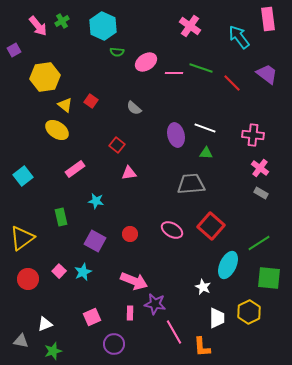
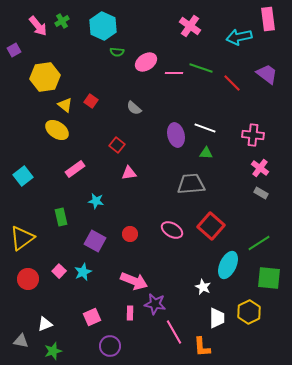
cyan arrow at (239, 37): rotated 65 degrees counterclockwise
purple circle at (114, 344): moved 4 px left, 2 px down
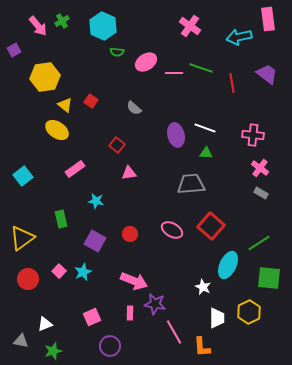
red line at (232, 83): rotated 36 degrees clockwise
green rectangle at (61, 217): moved 2 px down
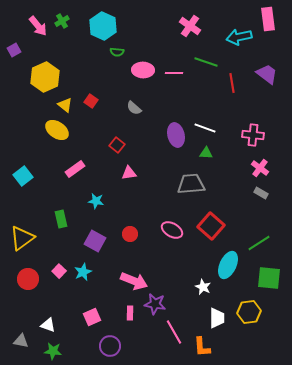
pink ellipse at (146, 62): moved 3 px left, 8 px down; rotated 35 degrees clockwise
green line at (201, 68): moved 5 px right, 6 px up
yellow hexagon at (45, 77): rotated 16 degrees counterclockwise
yellow hexagon at (249, 312): rotated 20 degrees clockwise
white triangle at (45, 324): moved 3 px right, 1 px down; rotated 42 degrees clockwise
green star at (53, 351): rotated 24 degrees clockwise
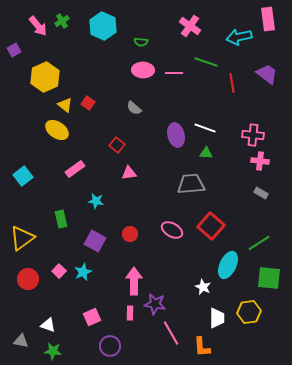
green semicircle at (117, 52): moved 24 px right, 10 px up
red square at (91, 101): moved 3 px left, 2 px down
pink cross at (260, 168): moved 7 px up; rotated 30 degrees counterclockwise
pink arrow at (134, 281): rotated 112 degrees counterclockwise
pink line at (174, 332): moved 3 px left, 1 px down
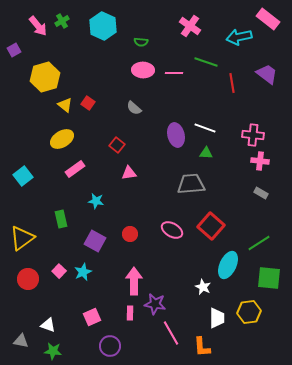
pink rectangle at (268, 19): rotated 45 degrees counterclockwise
yellow hexagon at (45, 77): rotated 8 degrees clockwise
yellow ellipse at (57, 130): moved 5 px right, 9 px down; rotated 65 degrees counterclockwise
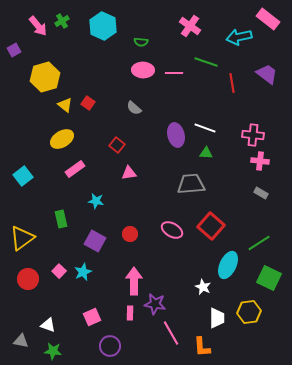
green square at (269, 278): rotated 20 degrees clockwise
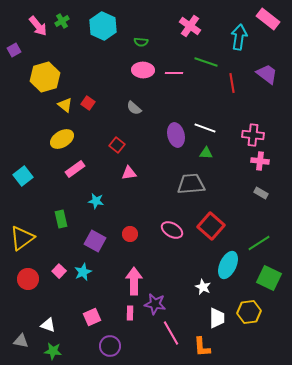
cyan arrow at (239, 37): rotated 110 degrees clockwise
